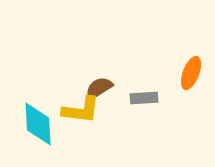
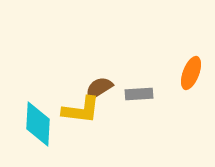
gray rectangle: moved 5 px left, 4 px up
cyan diamond: rotated 6 degrees clockwise
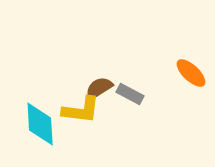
orange ellipse: rotated 68 degrees counterclockwise
gray rectangle: moved 9 px left; rotated 32 degrees clockwise
cyan diamond: moved 2 px right; rotated 6 degrees counterclockwise
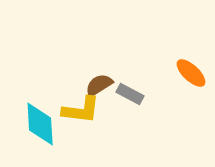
brown semicircle: moved 3 px up
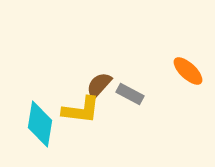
orange ellipse: moved 3 px left, 2 px up
brown semicircle: rotated 16 degrees counterclockwise
cyan diamond: rotated 12 degrees clockwise
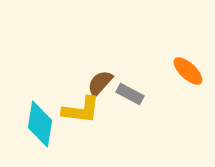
brown semicircle: moved 1 px right, 2 px up
